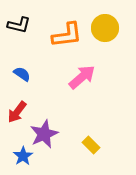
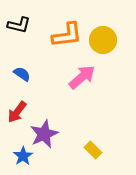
yellow circle: moved 2 px left, 12 px down
yellow rectangle: moved 2 px right, 5 px down
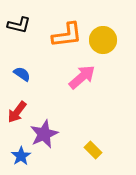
blue star: moved 2 px left
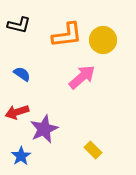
red arrow: rotated 35 degrees clockwise
purple star: moved 5 px up
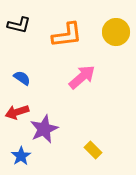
yellow circle: moved 13 px right, 8 px up
blue semicircle: moved 4 px down
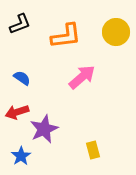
black L-shape: moved 1 px right, 1 px up; rotated 35 degrees counterclockwise
orange L-shape: moved 1 px left, 1 px down
yellow rectangle: rotated 30 degrees clockwise
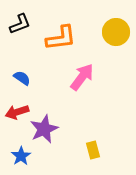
orange L-shape: moved 5 px left, 2 px down
pink arrow: rotated 12 degrees counterclockwise
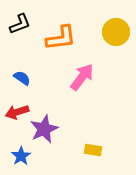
yellow rectangle: rotated 66 degrees counterclockwise
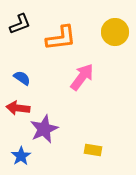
yellow circle: moved 1 px left
red arrow: moved 1 px right, 4 px up; rotated 25 degrees clockwise
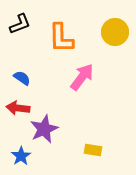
orange L-shape: rotated 96 degrees clockwise
